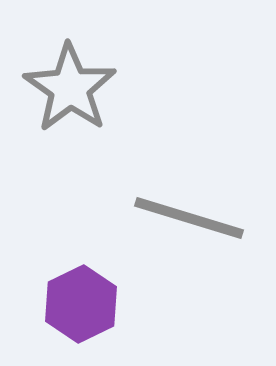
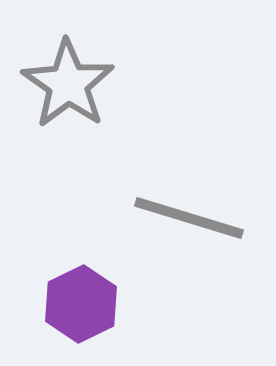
gray star: moved 2 px left, 4 px up
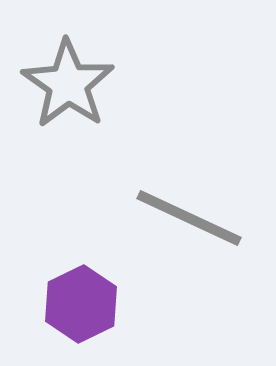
gray line: rotated 8 degrees clockwise
